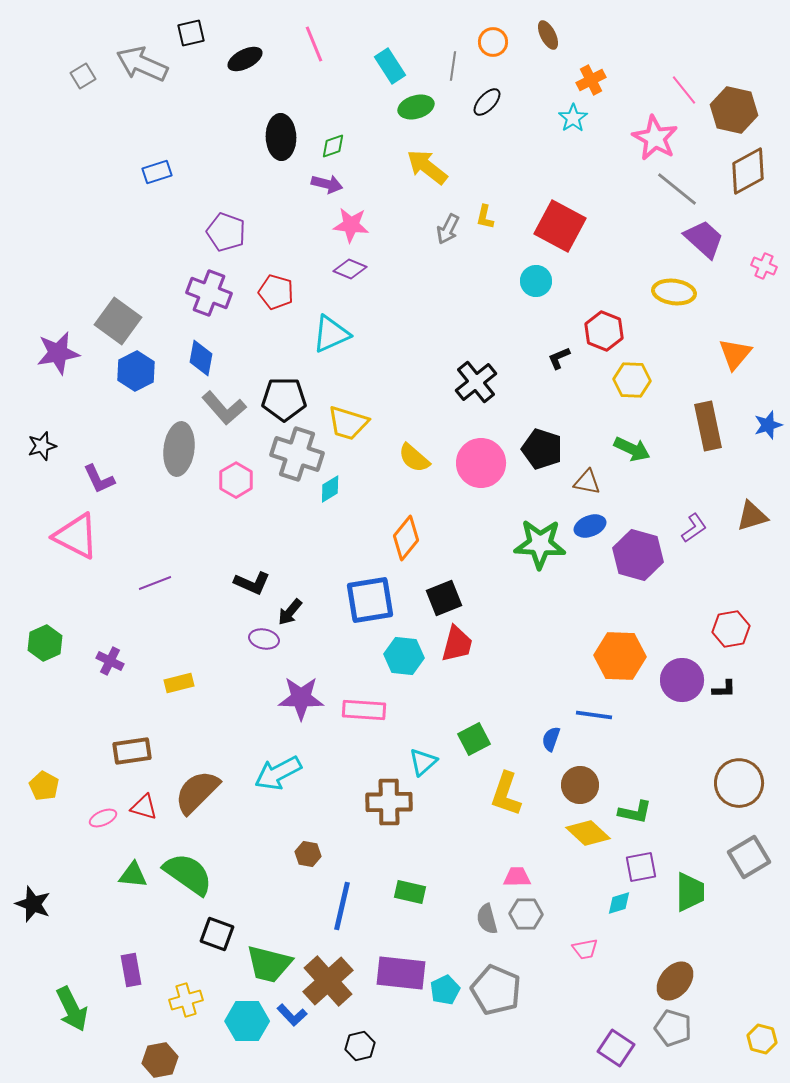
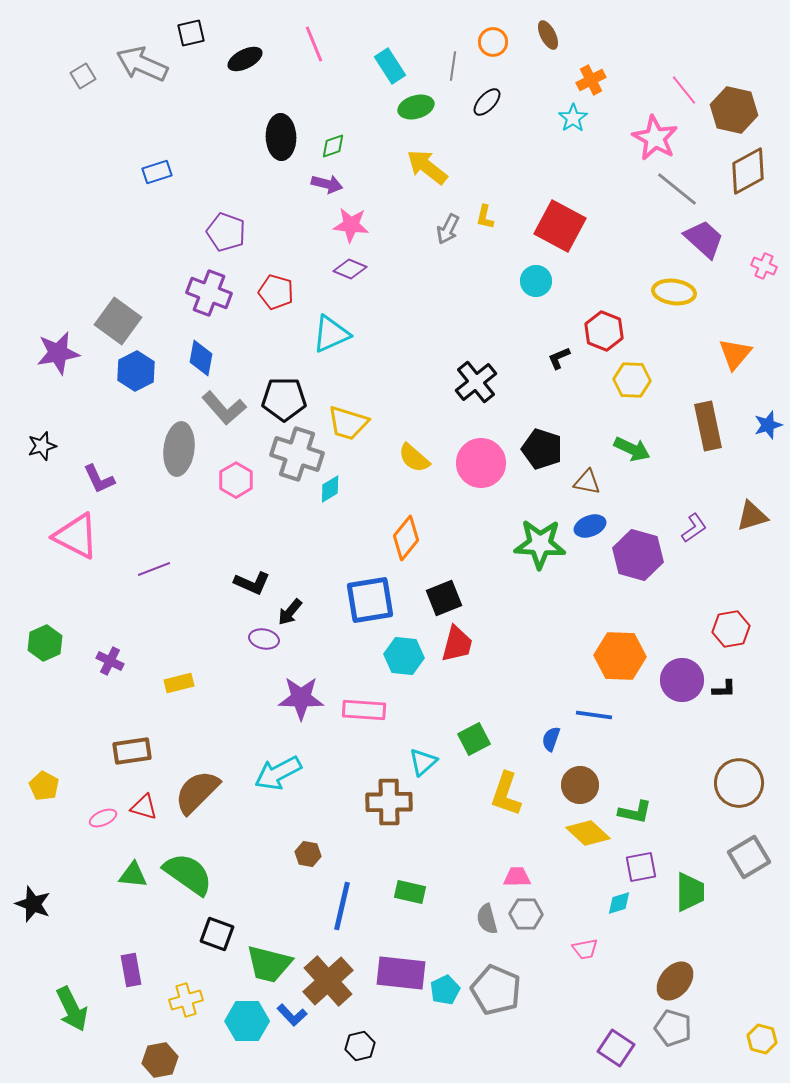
purple line at (155, 583): moved 1 px left, 14 px up
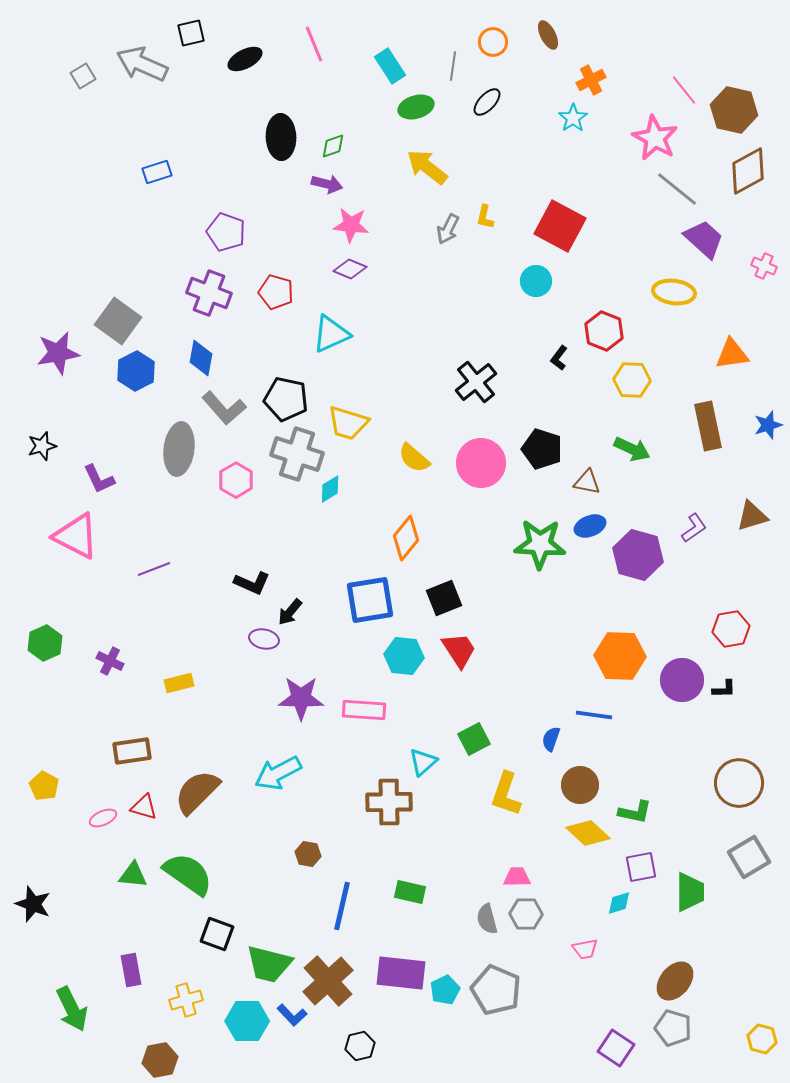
orange triangle at (735, 354): moved 3 px left; rotated 42 degrees clockwise
black L-shape at (559, 358): rotated 30 degrees counterclockwise
black pentagon at (284, 399): moved 2 px right; rotated 12 degrees clockwise
red trapezoid at (457, 644): moved 2 px right, 6 px down; rotated 48 degrees counterclockwise
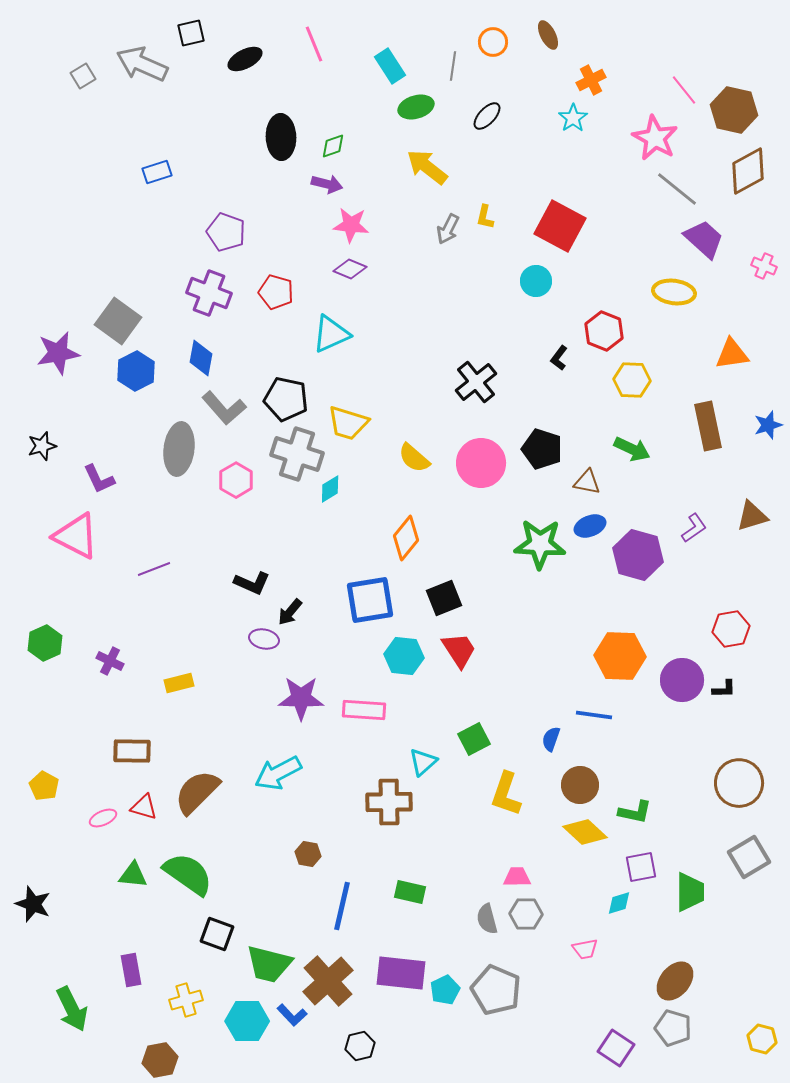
black ellipse at (487, 102): moved 14 px down
brown rectangle at (132, 751): rotated 9 degrees clockwise
yellow diamond at (588, 833): moved 3 px left, 1 px up
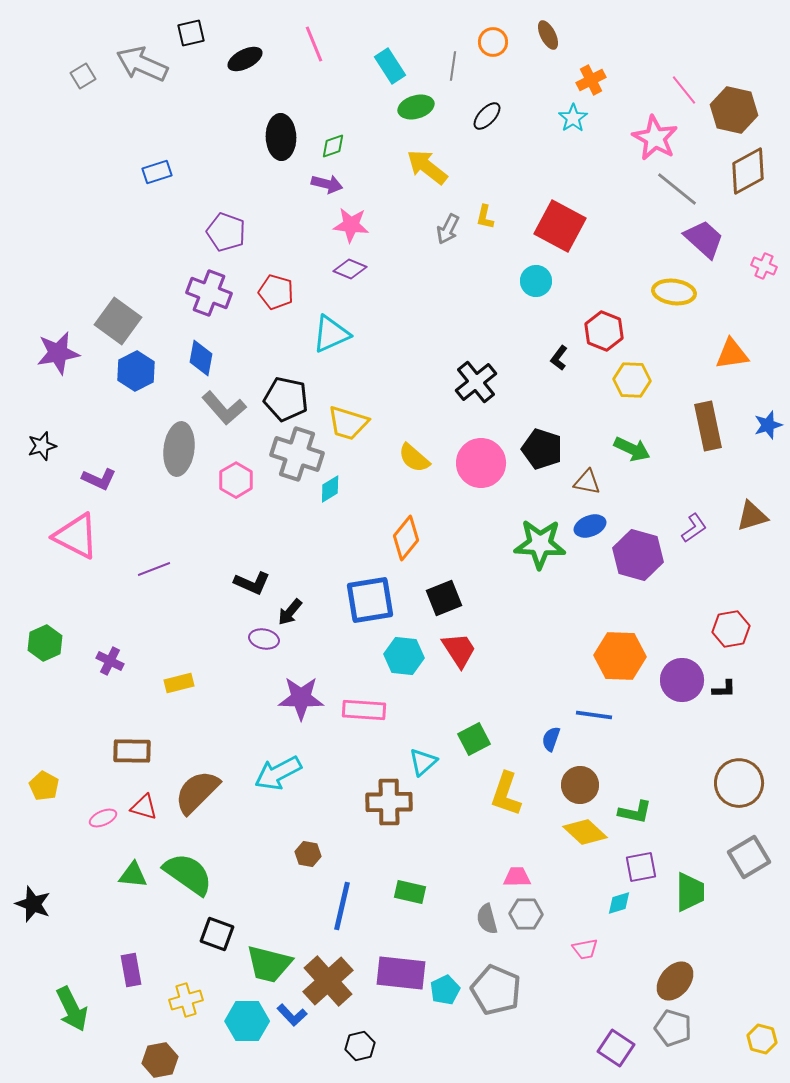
purple L-shape at (99, 479): rotated 40 degrees counterclockwise
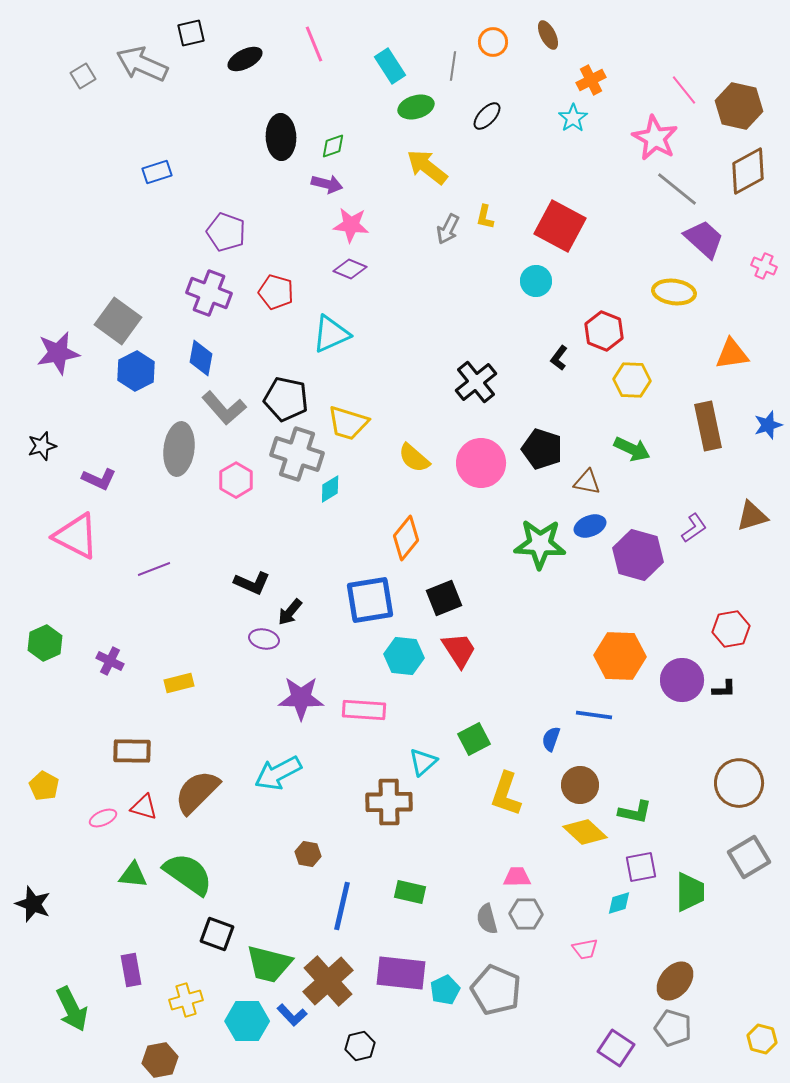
brown hexagon at (734, 110): moved 5 px right, 4 px up
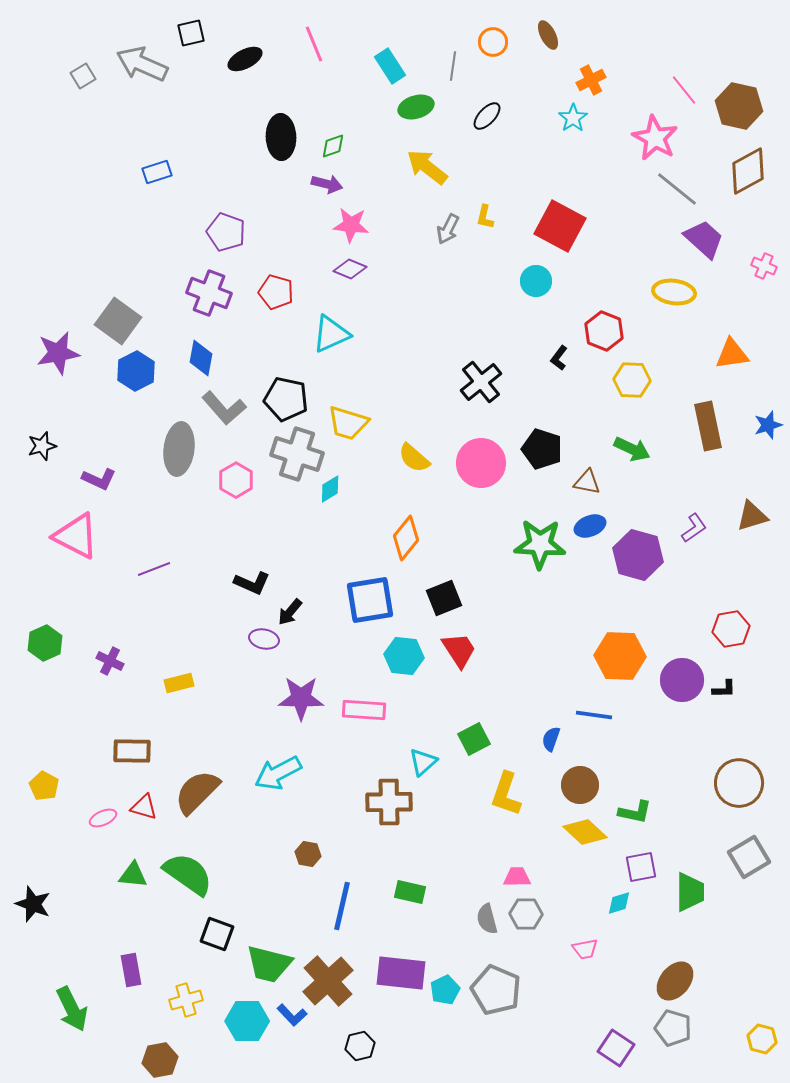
black cross at (476, 382): moved 5 px right
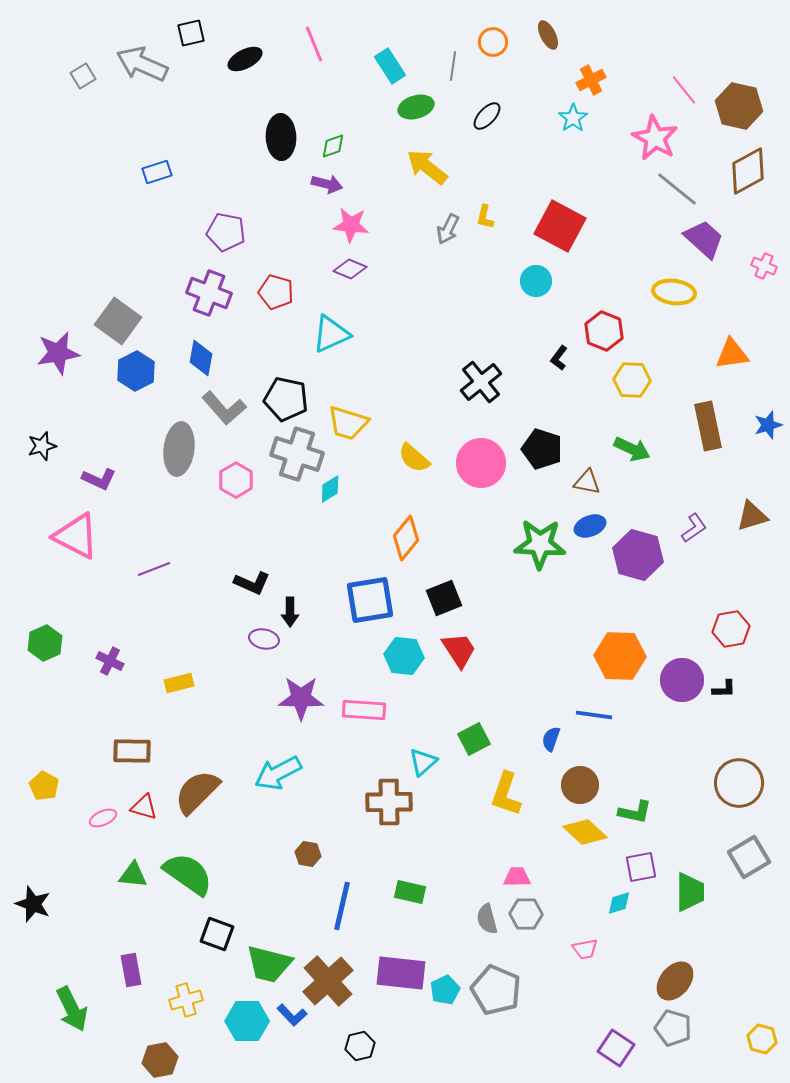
purple pentagon at (226, 232): rotated 9 degrees counterclockwise
black arrow at (290, 612): rotated 40 degrees counterclockwise
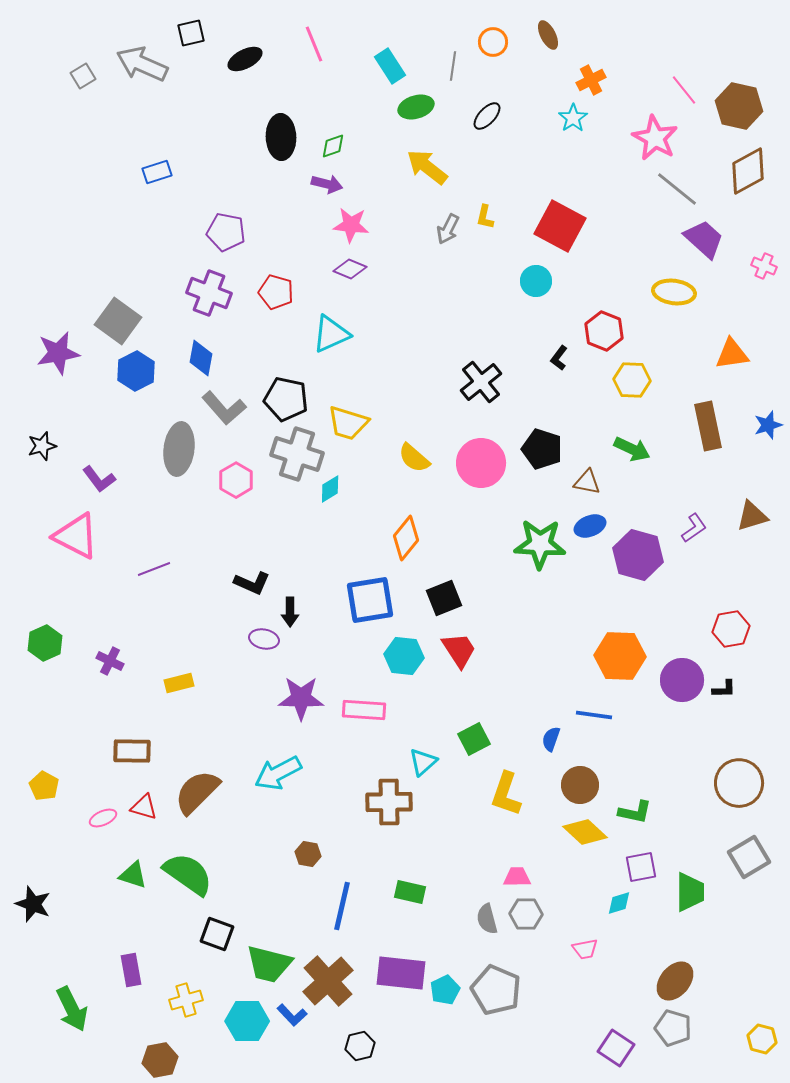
purple L-shape at (99, 479): rotated 28 degrees clockwise
green triangle at (133, 875): rotated 12 degrees clockwise
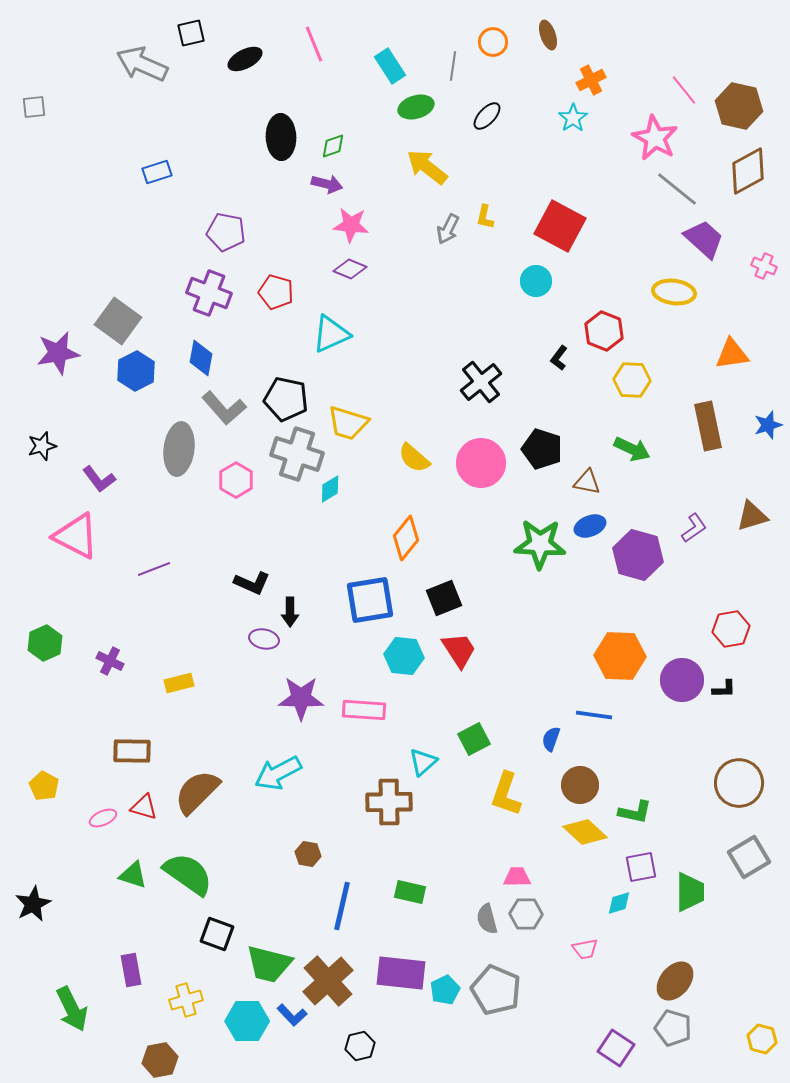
brown ellipse at (548, 35): rotated 8 degrees clockwise
gray square at (83, 76): moved 49 px left, 31 px down; rotated 25 degrees clockwise
black star at (33, 904): rotated 24 degrees clockwise
